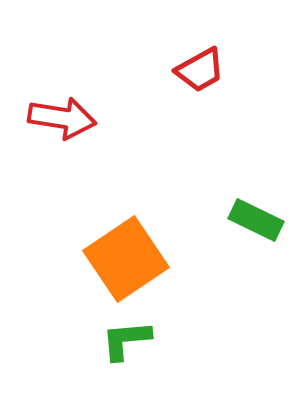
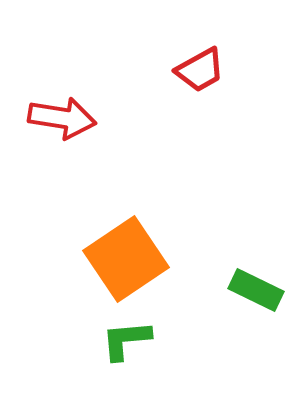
green rectangle: moved 70 px down
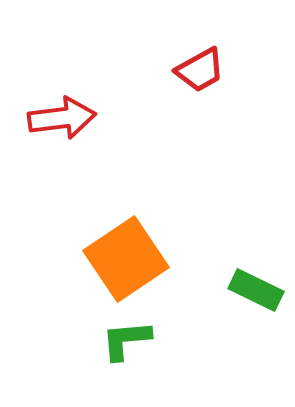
red arrow: rotated 16 degrees counterclockwise
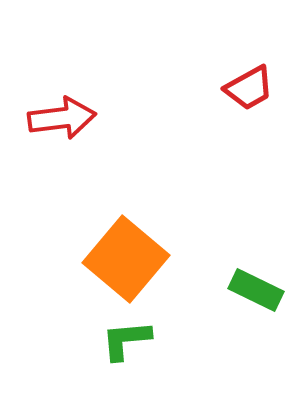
red trapezoid: moved 49 px right, 18 px down
orange square: rotated 16 degrees counterclockwise
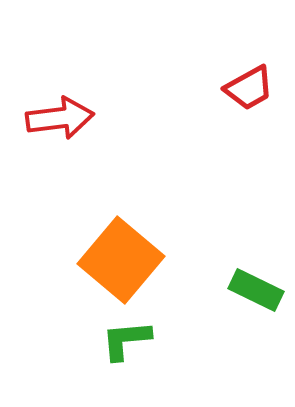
red arrow: moved 2 px left
orange square: moved 5 px left, 1 px down
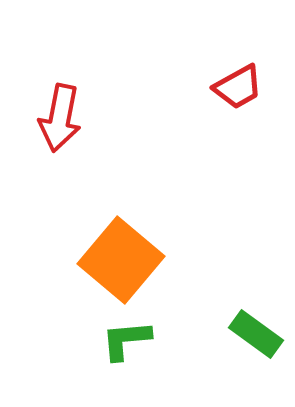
red trapezoid: moved 11 px left, 1 px up
red arrow: rotated 108 degrees clockwise
green rectangle: moved 44 px down; rotated 10 degrees clockwise
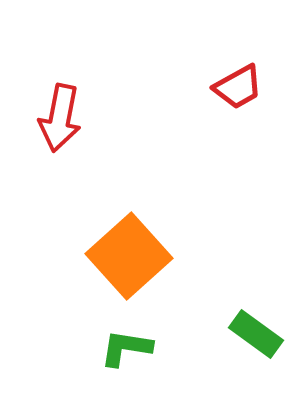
orange square: moved 8 px right, 4 px up; rotated 8 degrees clockwise
green L-shape: moved 8 px down; rotated 14 degrees clockwise
